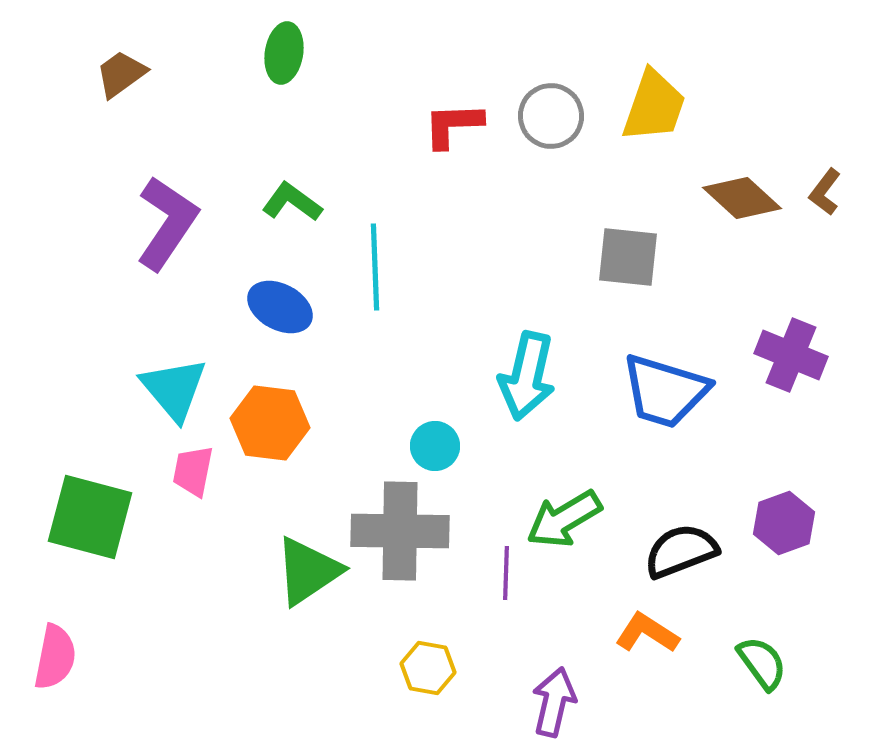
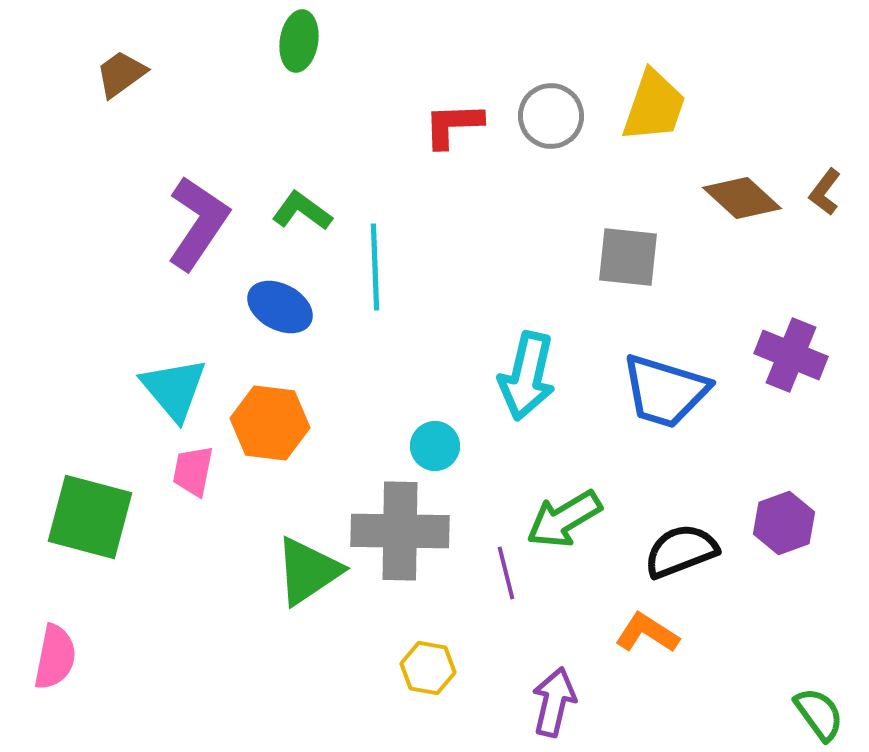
green ellipse: moved 15 px right, 12 px up
green L-shape: moved 10 px right, 9 px down
purple L-shape: moved 31 px right
purple line: rotated 16 degrees counterclockwise
green semicircle: moved 57 px right, 51 px down
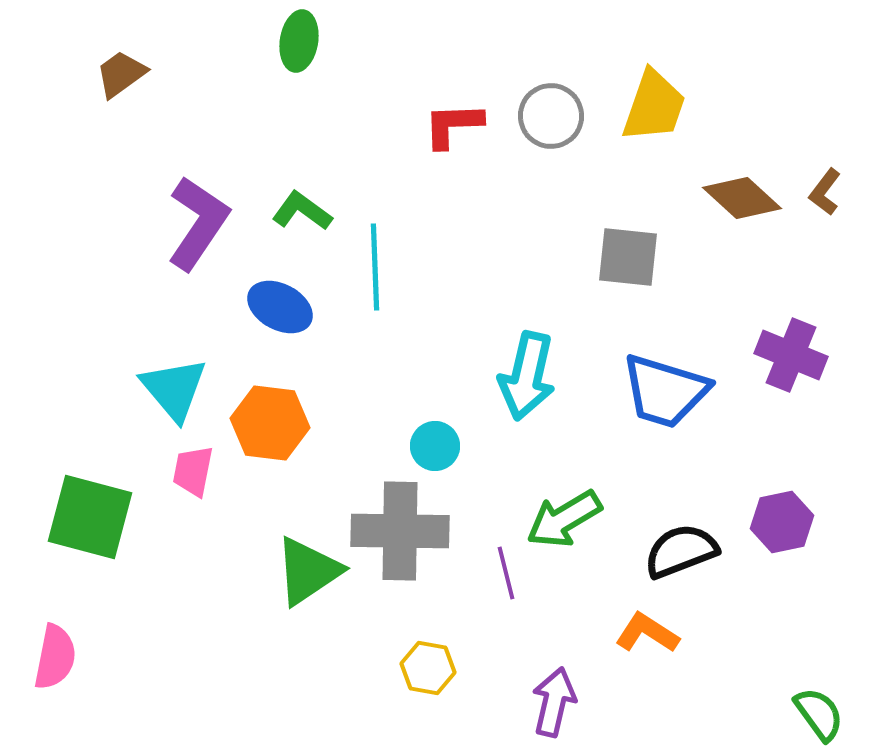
purple hexagon: moved 2 px left, 1 px up; rotated 8 degrees clockwise
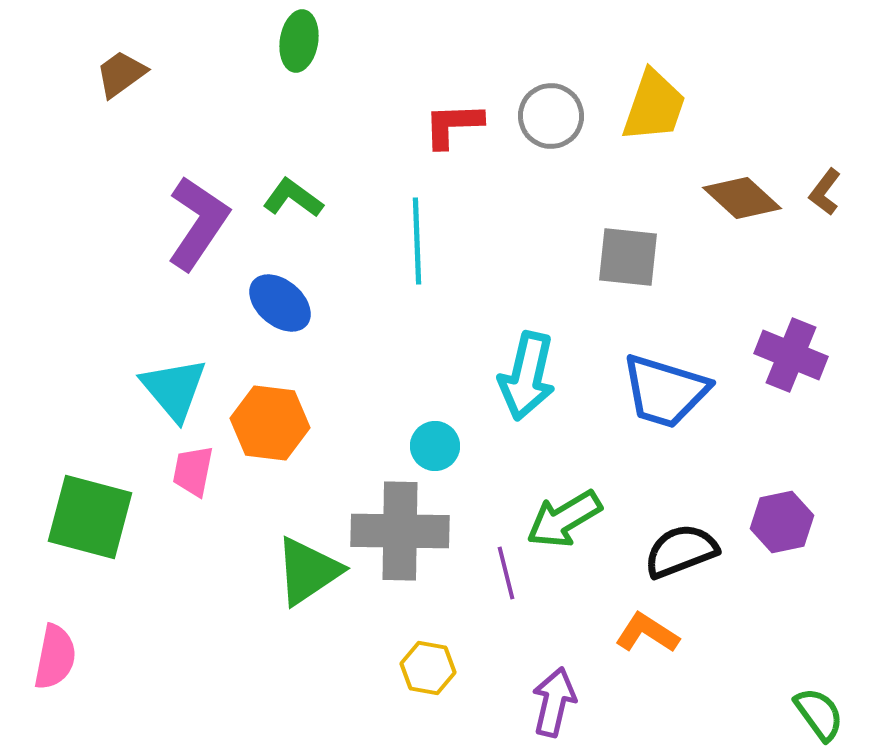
green L-shape: moved 9 px left, 13 px up
cyan line: moved 42 px right, 26 px up
blue ellipse: moved 4 px up; rotated 12 degrees clockwise
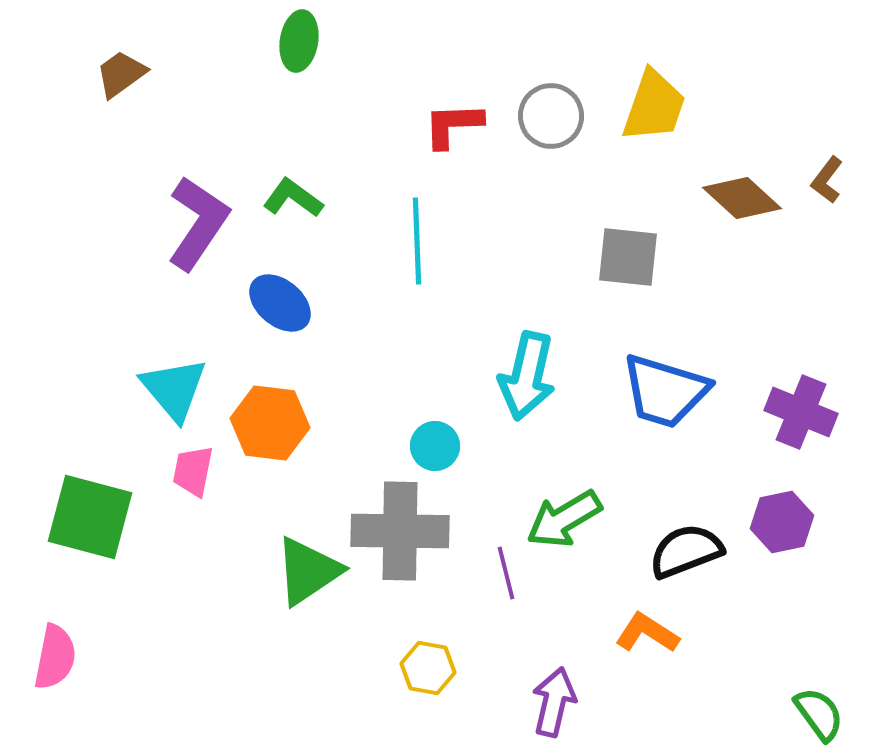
brown L-shape: moved 2 px right, 12 px up
purple cross: moved 10 px right, 57 px down
black semicircle: moved 5 px right
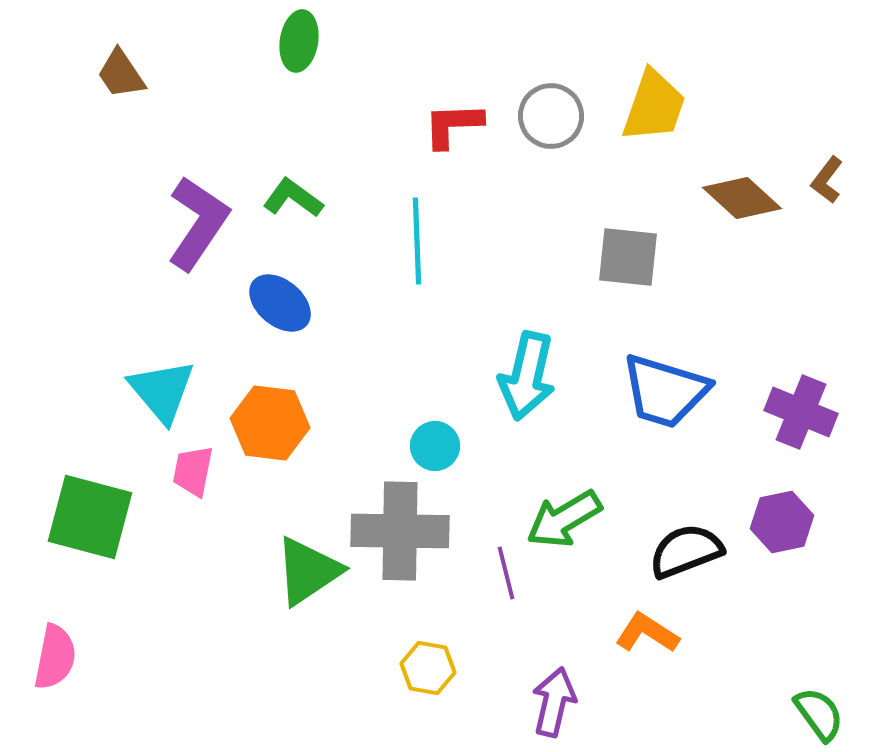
brown trapezoid: rotated 88 degrees counterclockwise
cyan triangle: moved 12 px left, 2 px down
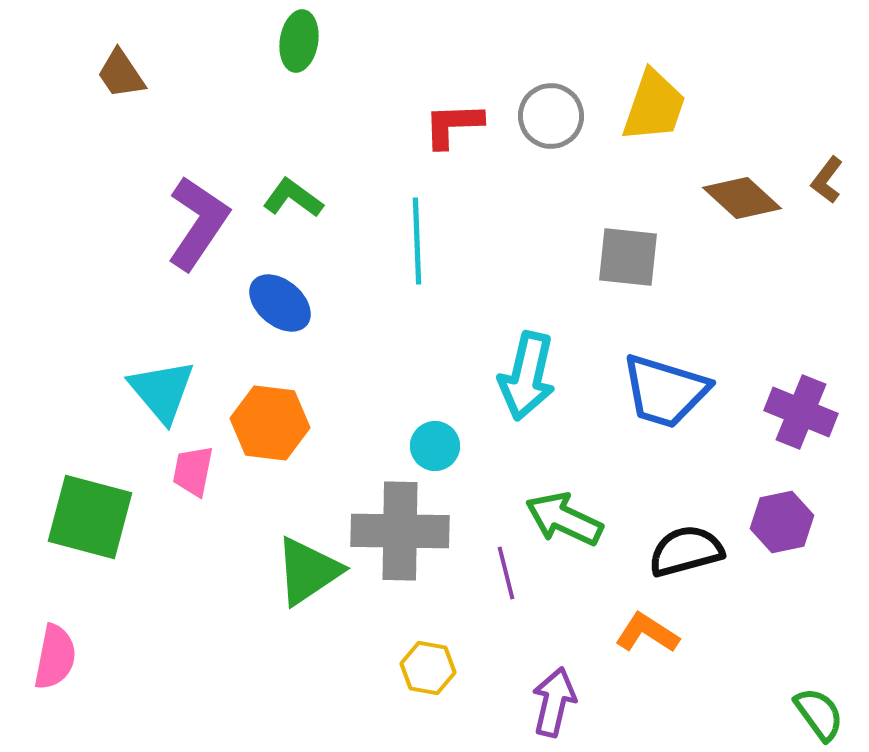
green arrow: rotated 56 degrees clockwise
black semicircle: rotated 6 degrees clockwise
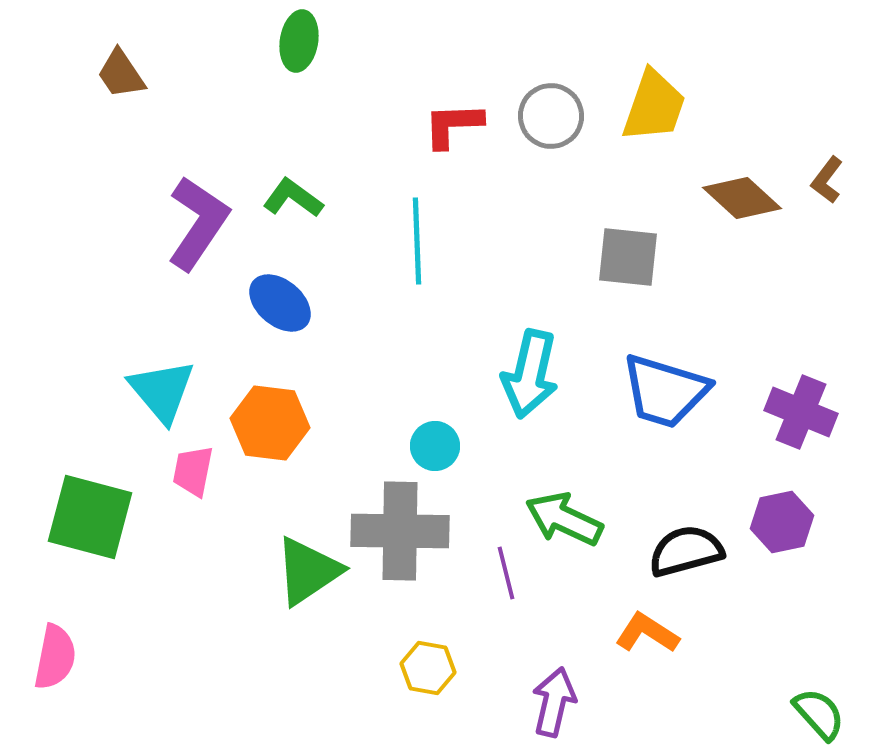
cyan arrow: moved 3 px right, 2 px up
green semicircle: rotated 6 degrees counterclockwise
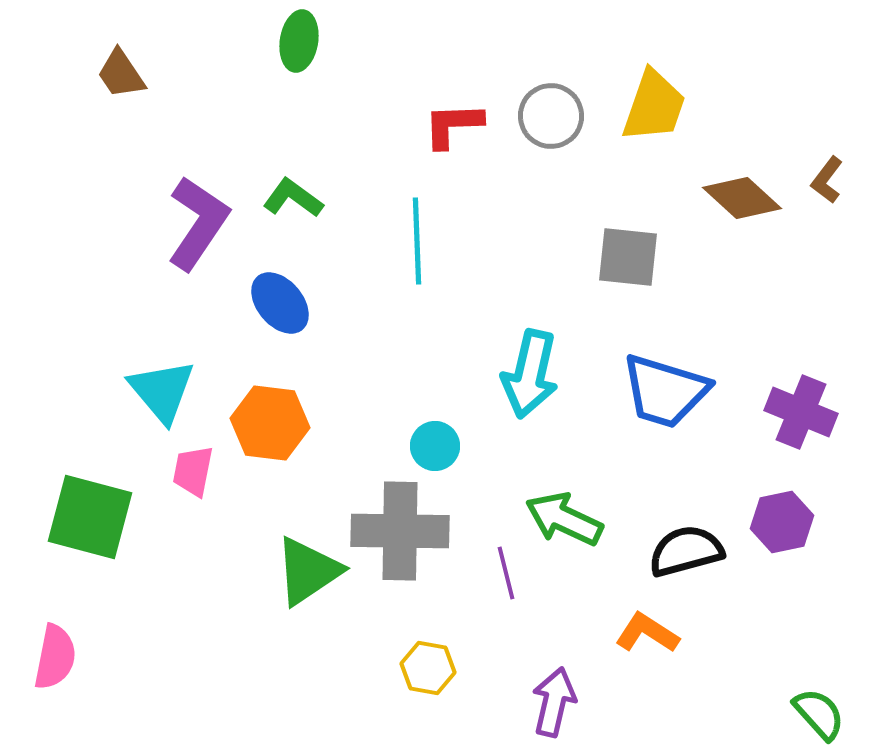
blue ellipse: rotated 10 degrees clockwise
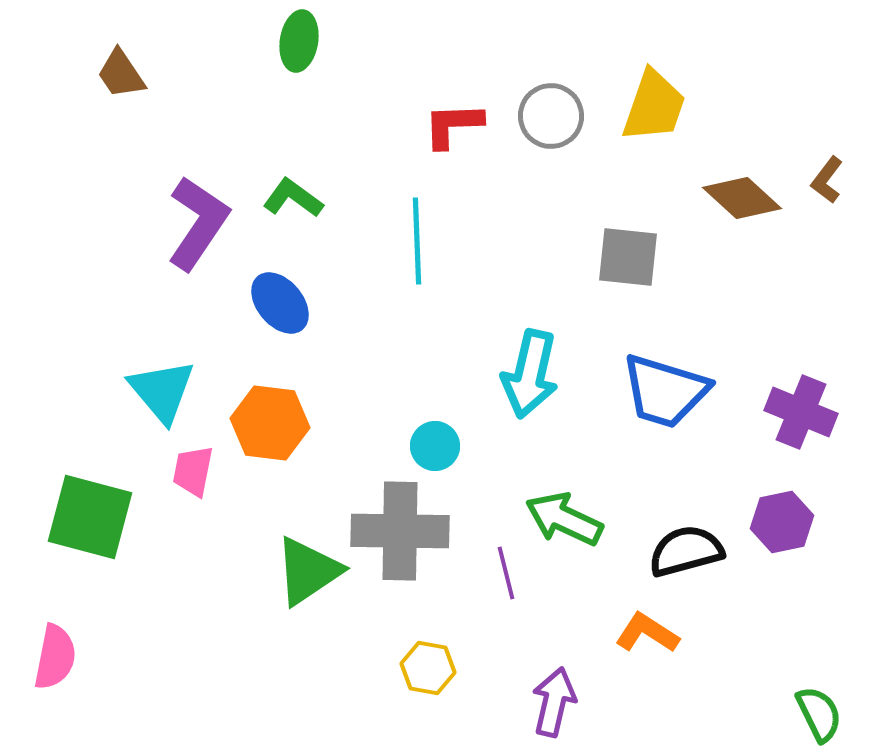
green semicircle: rotated 16 degrees clockwise
